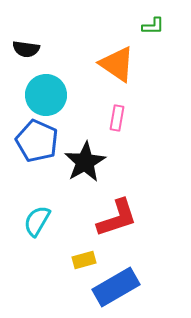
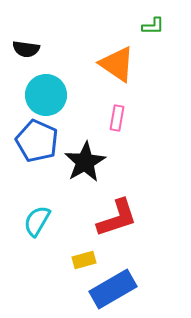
blue rectangle: moved 3 px left, 2 px down
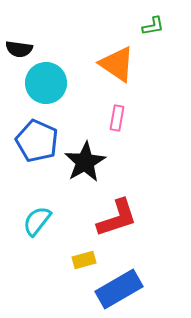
green L-shape: rotated 10 degrees counterclockwise
black semicircle: moved 7 px left
cyan circle: moved 12 px up
cyan semicircle: rotated 8 degrees clockwise
blue rectangle: moved 6 px right
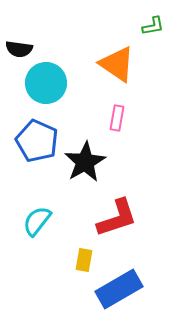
yellow rectangle: rotated 65 degrees counterclockwise
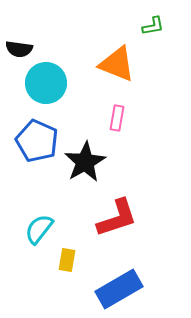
orange triangle: rotated 12 degrees counterclockwise
cyan semicircle: moved 2 px right, 8 px down
yellow rectangle: moved 17 px left
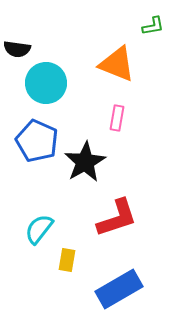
black semicircle: moved 2 px left
